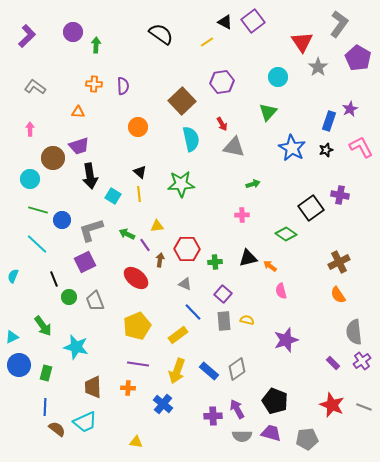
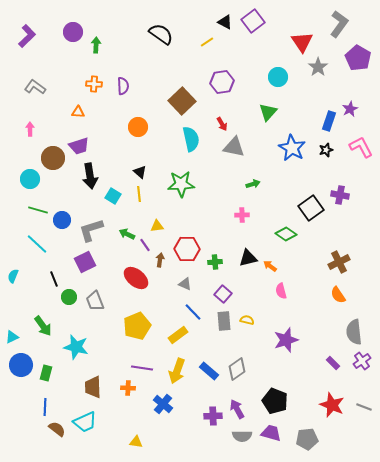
purple line at (138, 364): moved 4 px right, 4 px down
blue circle at (19, 365): moved 2 px right
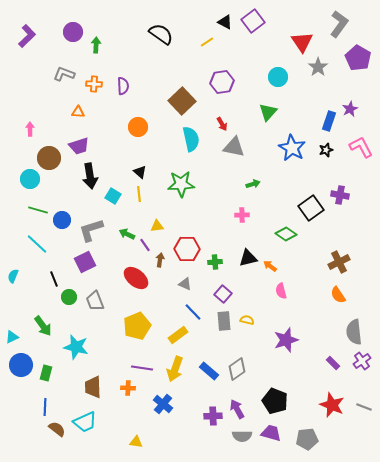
gray L-shape at (35, 87): moved 29 px right, 13 px up; rotated 15 degrees counterclockwise
brown circle at (53, 158): moved 4 px left
yellow arrow at (177, 371): moved 2 px left, 2 px up
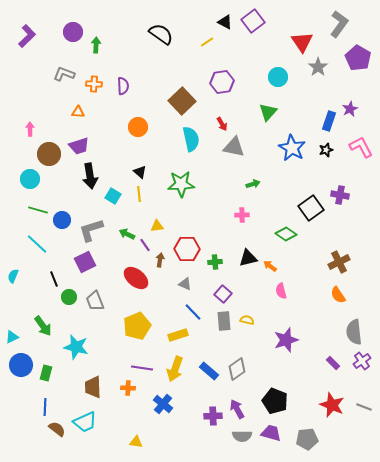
brown circle at (49, 158): moved 4 px up
yellow rectangle at (178, 335): rotated 18 degrees clockwise
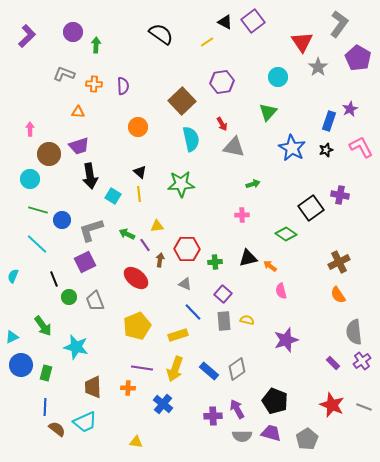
gray pentagon at (307, 439): rotated 25 degrees counterclockwise
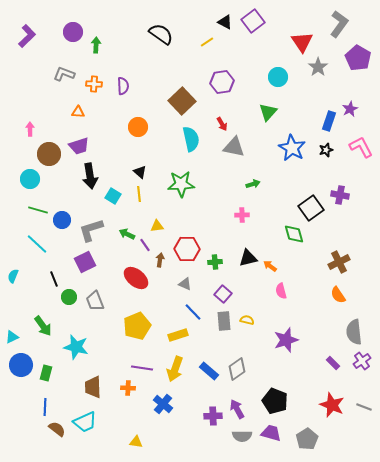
green diamond at (286, 234): moved 8 px right; rotated 40 degrees clockwise
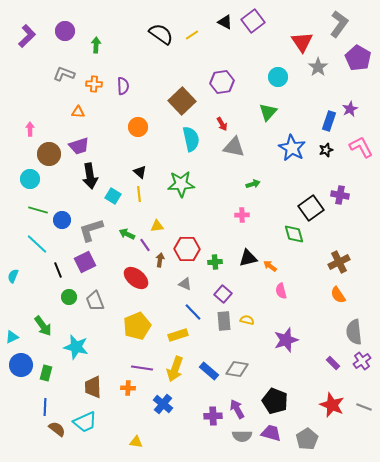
purple circle at (73, 32): moved 8 px left, 1 px up
yellow line at (207, 42): moved 15 px left, 7 px up
black line at (54, 279): moved 4 px right, 9 px up
gray diamond at (237, 369): rotated 45 degrees clockwise
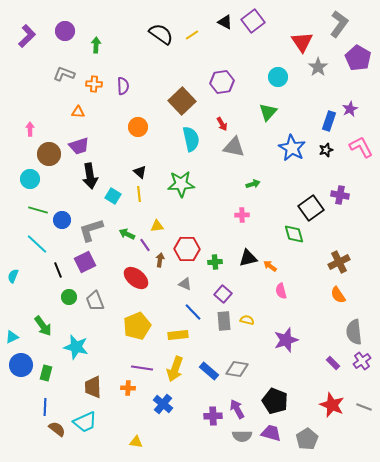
yellow rectangle at (178, 335): rotated 12 degrees clockwise
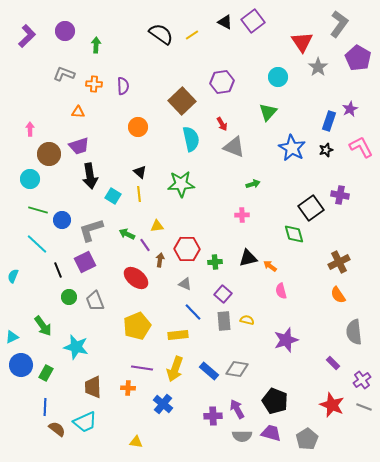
gray triangle at (234, 147): rotated 10 degrees clockwise
purple cross at (362, 361): moved 19 px down
green rectangle at (46, 373): rotated 14 degrees clockwise
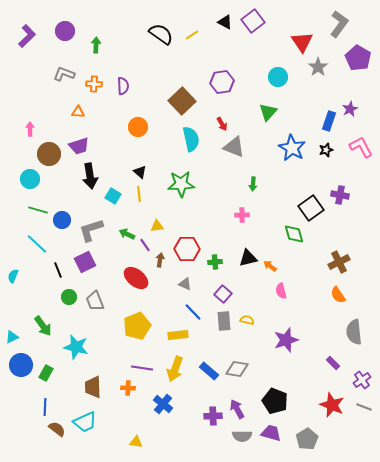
green arrow at (253, 184): rotated 112 degrees clockwise
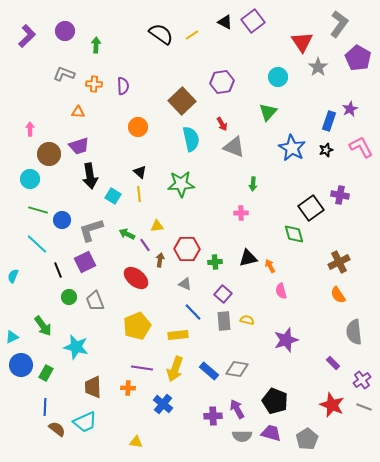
pink cross at (242, 215): moved 1 px left, 2 px up
orange arrow at (270, 266): rotated 24 degrees clockwise
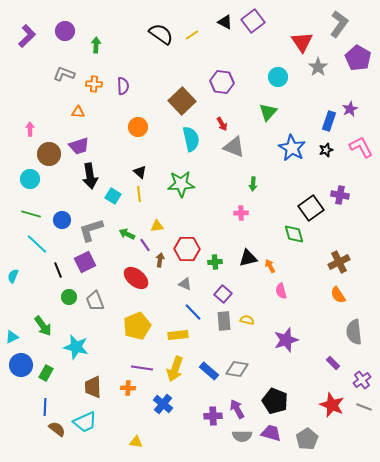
purple hexagon at (222, 82): rotated 15 degrees clockwise
green line at (38, 210): moved 7 px left, 4 px down
